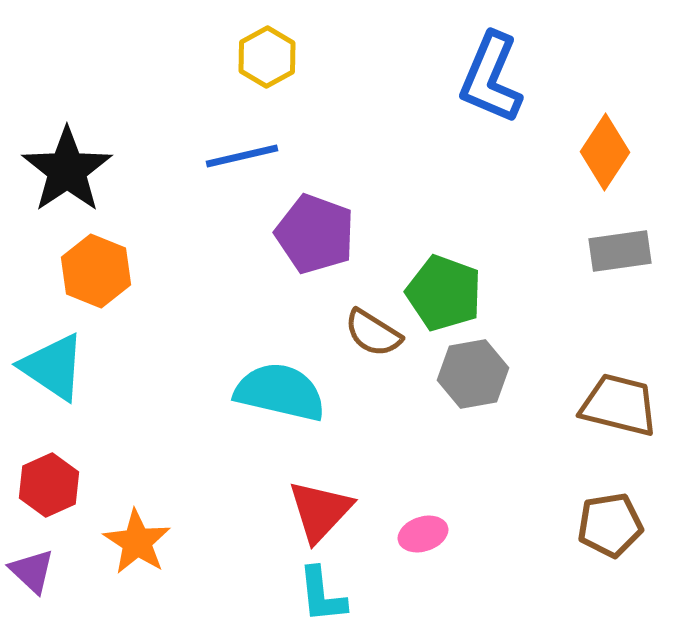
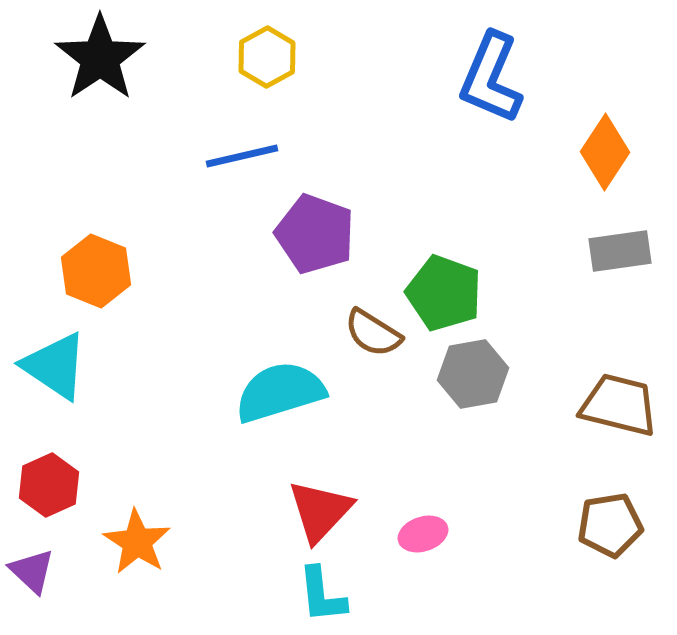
black star: moved 33 px right, 112 px up
cyan triangle: moved 2 px right, 1 px up
cyan semicircle: rotated 30 degrees counterclockwise
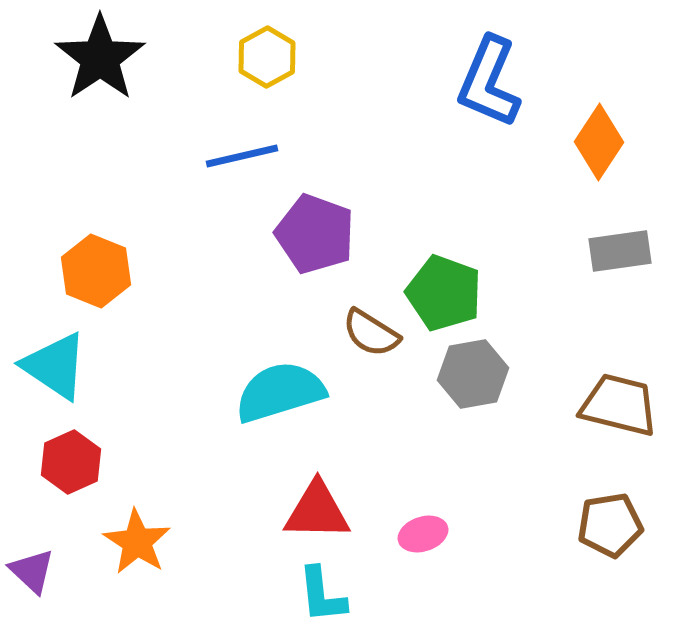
blue L-shape: moved 2 px left, 4 px down
orange diamond: moved 6 px left, 10 px up
brown semicircle: moved 2 px left
red hexagon: moved 22 px right, 23 px up
red triangle: moved 3 px left; rotated 48 degrees clockwise
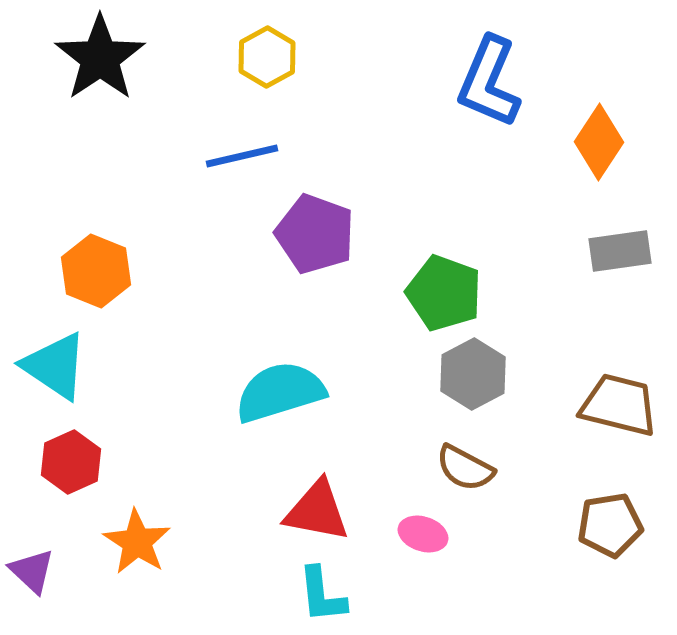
brown semicircle: moved 94 px right, 135 px down; rotated 4 degrees counterclockwise
gray hexagon: rotated 18 degrees counterclockwise
red triangle: rotated 10 degrees clockwise
pink ellipse: rotated 36 degrees clockwise
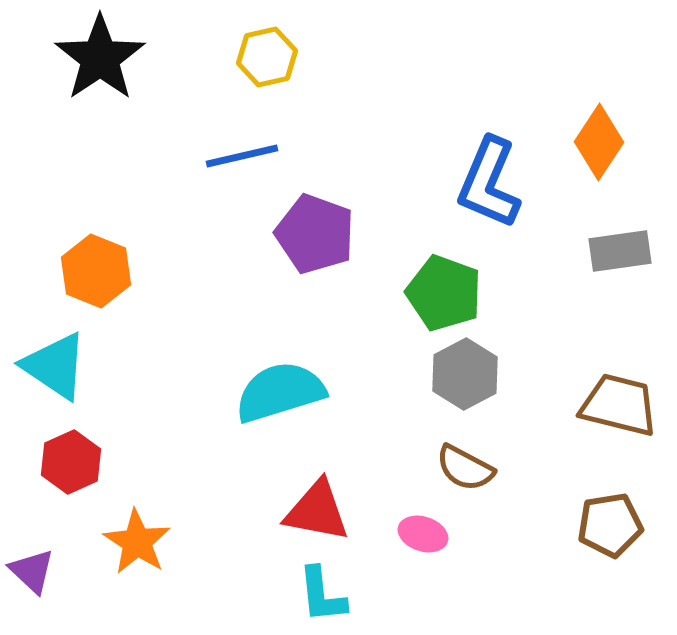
yellow hexagon: rotated 16 degrees clockwise
blue L-shape: moved 101 px down
gray hexagon: moved 8 px left
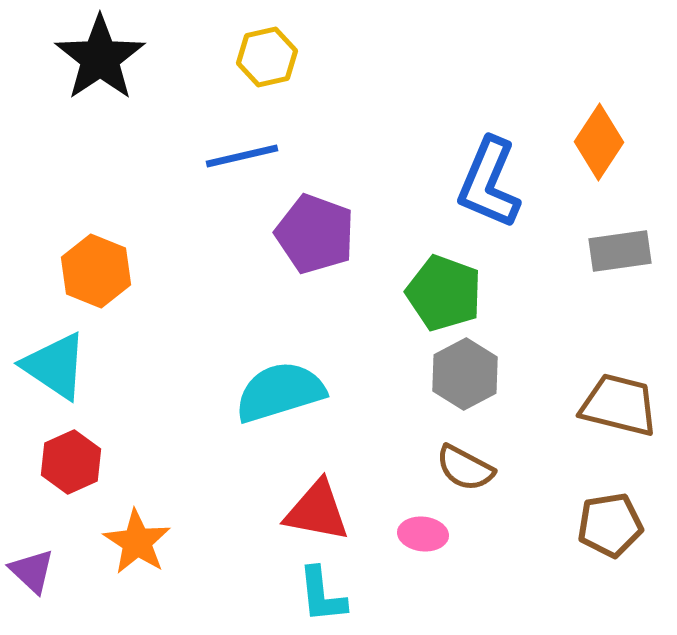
pink ellipse: rotated 12 degrees counterclockwise
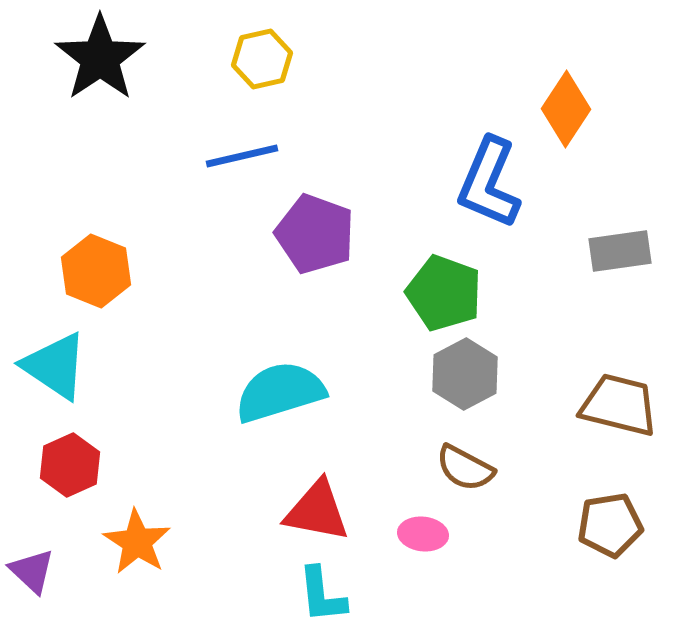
yellow hexagon: moved 5 px left, 2 px down
orange diamond: moved 33 px left, 33 px up
red hexagon: moved 1 px left, 3 px down
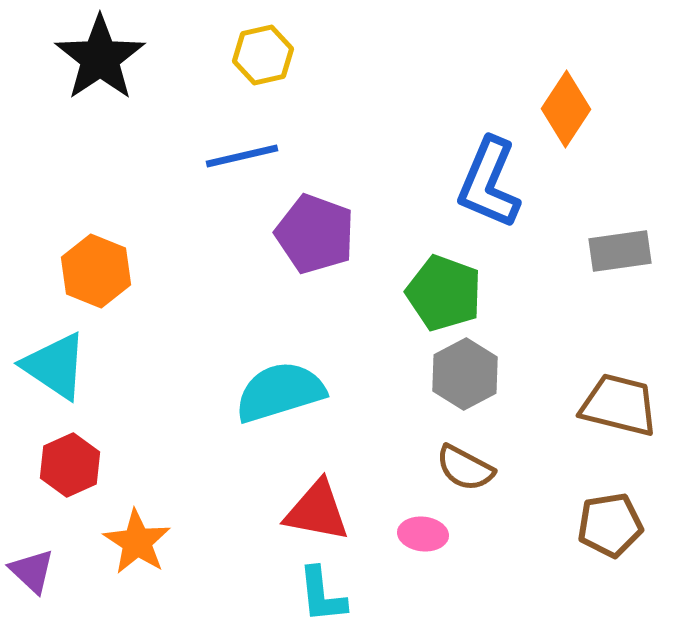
yellow hexagon: moved 1 px right, 4 px up
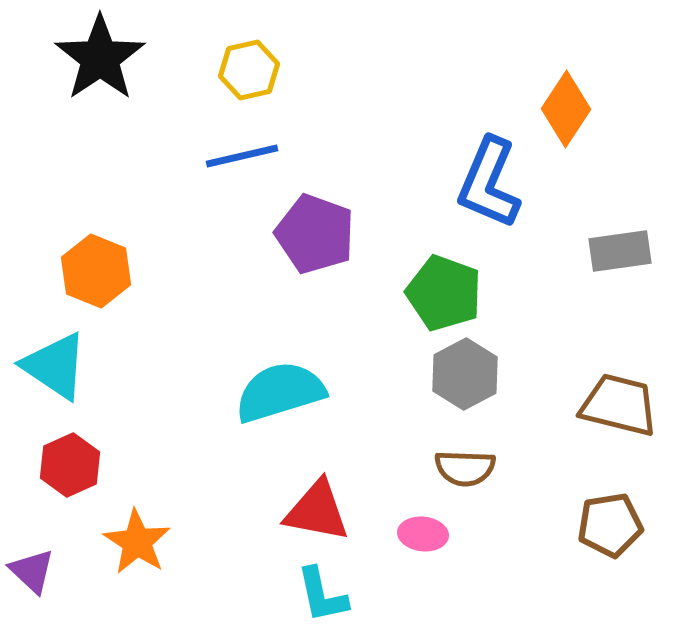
yellow hexagon: moved 14 px left, 15 px down
brown semicircle: rotated 26 degrees counterclockwise
cyan L-shape: rotated 6 degrees counterclockwise
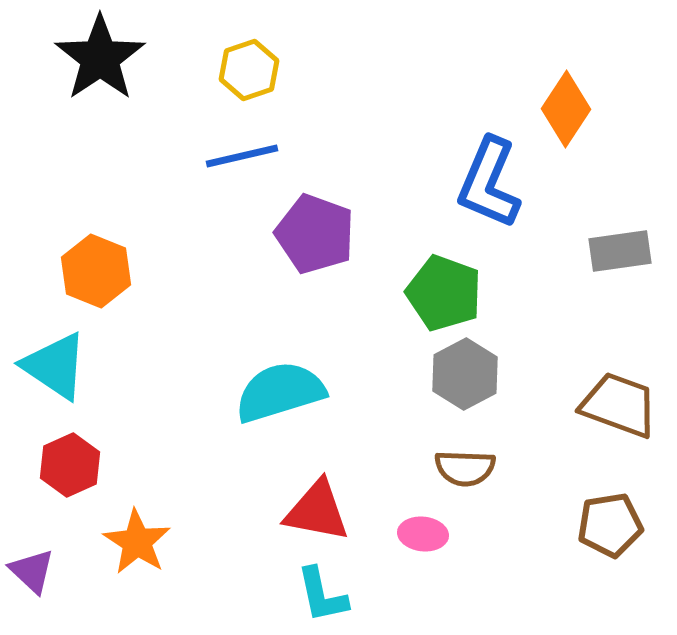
yellow hexagon: rotated 6 degrees counterclockwise
brown trapezoid: rotated 6 degrees clockwise
